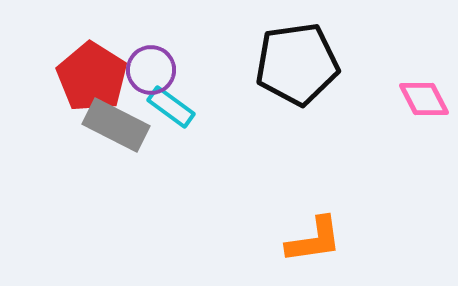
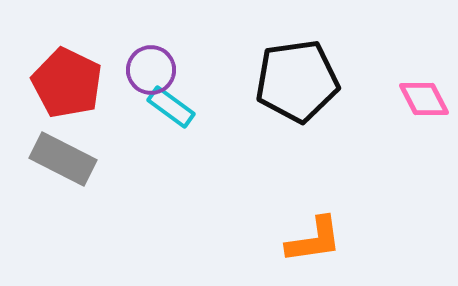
black pentagon: moved 17 px down
red pentagon: moved 25 px left, 6 px down; rotated 6 degrees counterclockwise
gray rectangle: moved 53 px left, 34 px down
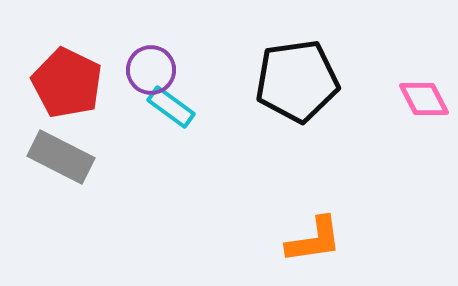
gray rectangle: moved 2 px left, 2 px up
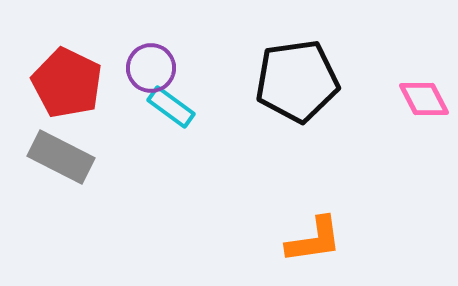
purple circle: moved 2 px up
